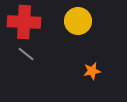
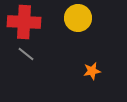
yellow circle: moved 3 px up
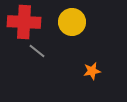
yellow circle: moved 6 px left, 4 px down
gray line: moved 11 px right, 3 px up
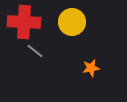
gray line: moved 2 px left
orange star: moved 1 px left, 3 px up
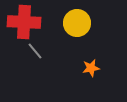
yellow circle: moved 5 px right, 1 px down
gray line: rotated 12 degrees clockwise
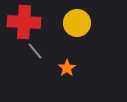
orange star: moved 24 px left; rotated 24 degrees counterclockwise
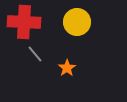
yellow circle: moved 1 px up
gray line: moved 3 px down
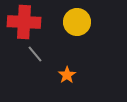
orange star: moved 7 px down
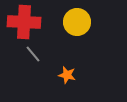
gray line: moved 2 px left
orange star: rotated 24 degrees counterclockwise
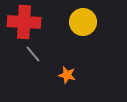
yellow circle: moved 6 px right
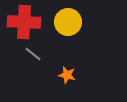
yellow circle: moved 15 px left
gray line: rotated 12 degrees counterclockwise
